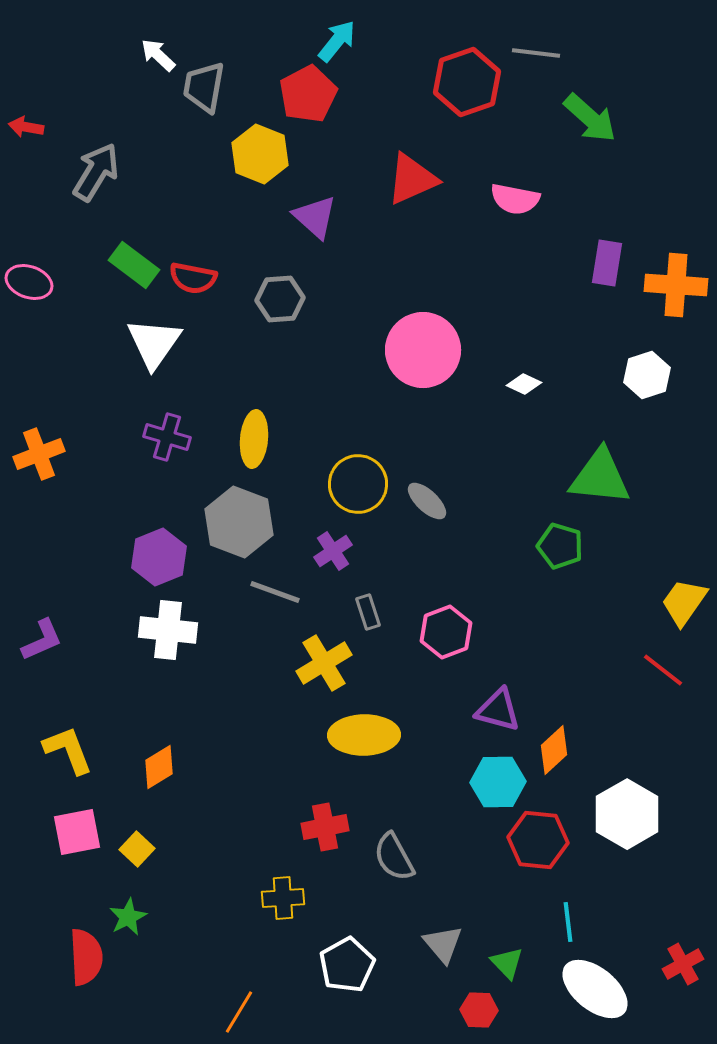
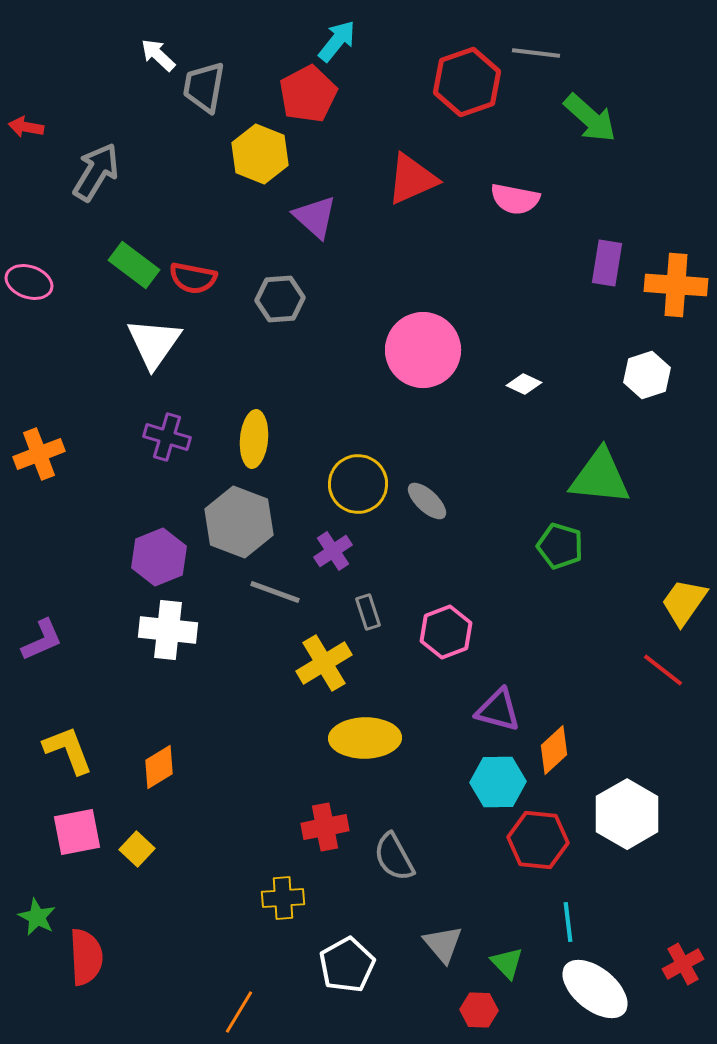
yellow ellipse at (364, 735): moved 1 px right, 3 px down
green star at (128, 917): moved 91 px left; rotated 18 degrees counterclockwise
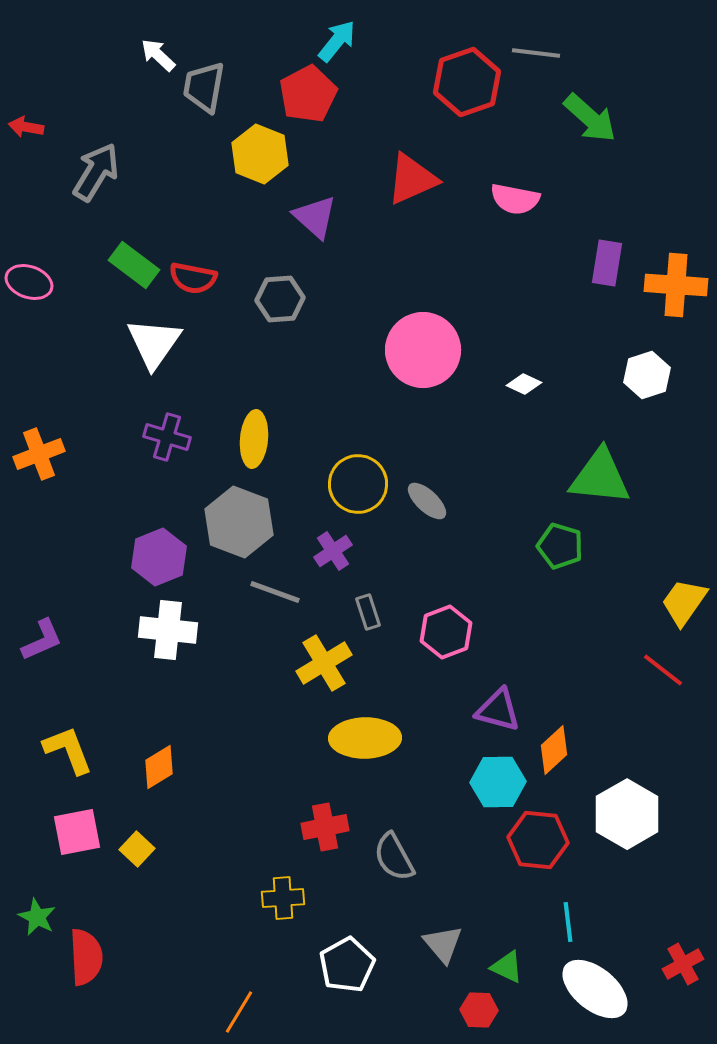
green triangle at (507, 963): moved 4 px down; rotated 21 degrees counterclockwise
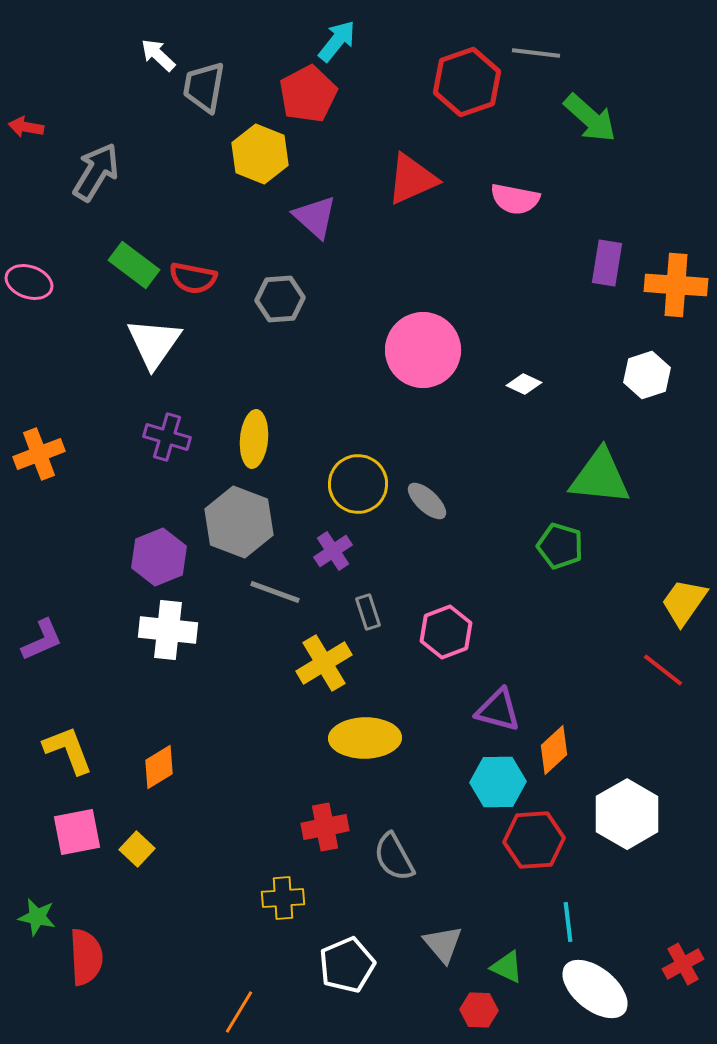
red hexagon at (538, 840): moved 4 px left; rotated 10 degrees counterclockwise
green star at (37, 917): rotated 15 degrees counterclockwise
white pentagon at (347, 965): rotated 6 degrees clockwise
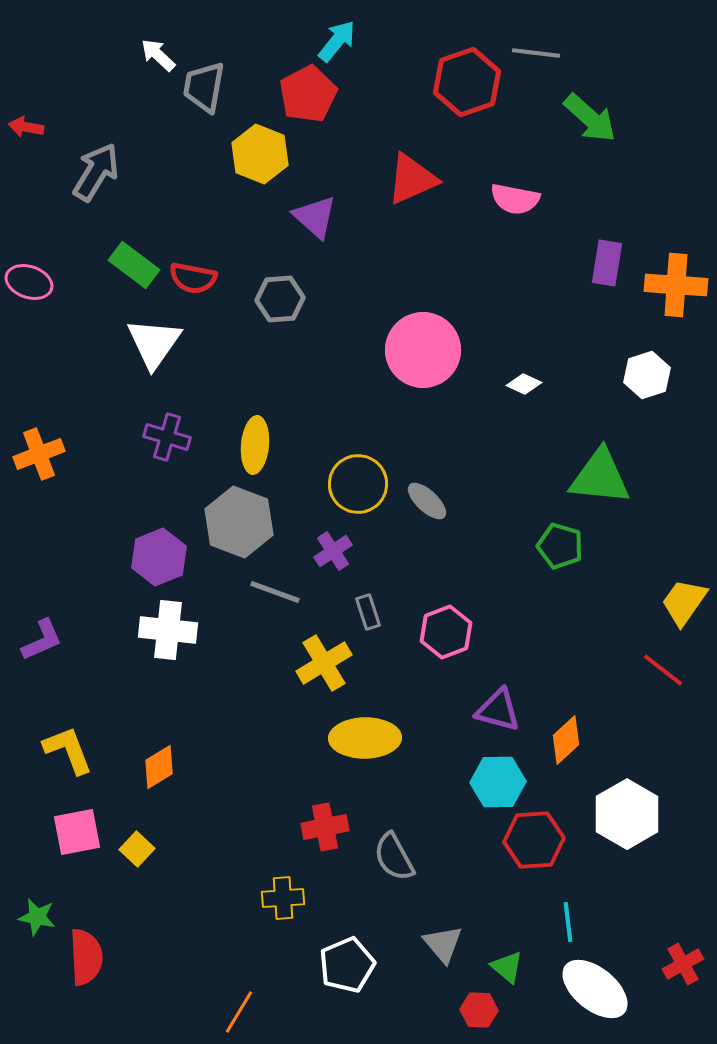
yellow ellipse at (254, 439): moved 1 px right, 6 px down
orange diamond at (554, 750): moved 12 px right, 10 px up
green triangle at (507, 967): rotated 15 degrees clockwise
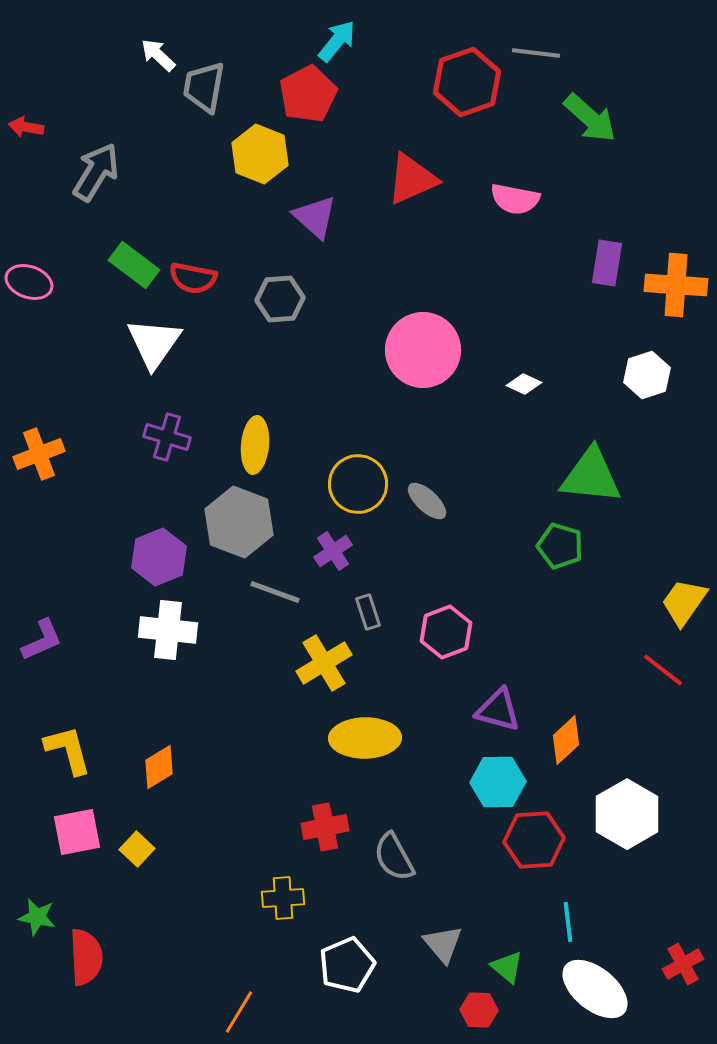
green triangle at (600, 477): moved 9 px left, 1 px up
yellow L-shape at (68, 750): rotated 6 degrees clockwise
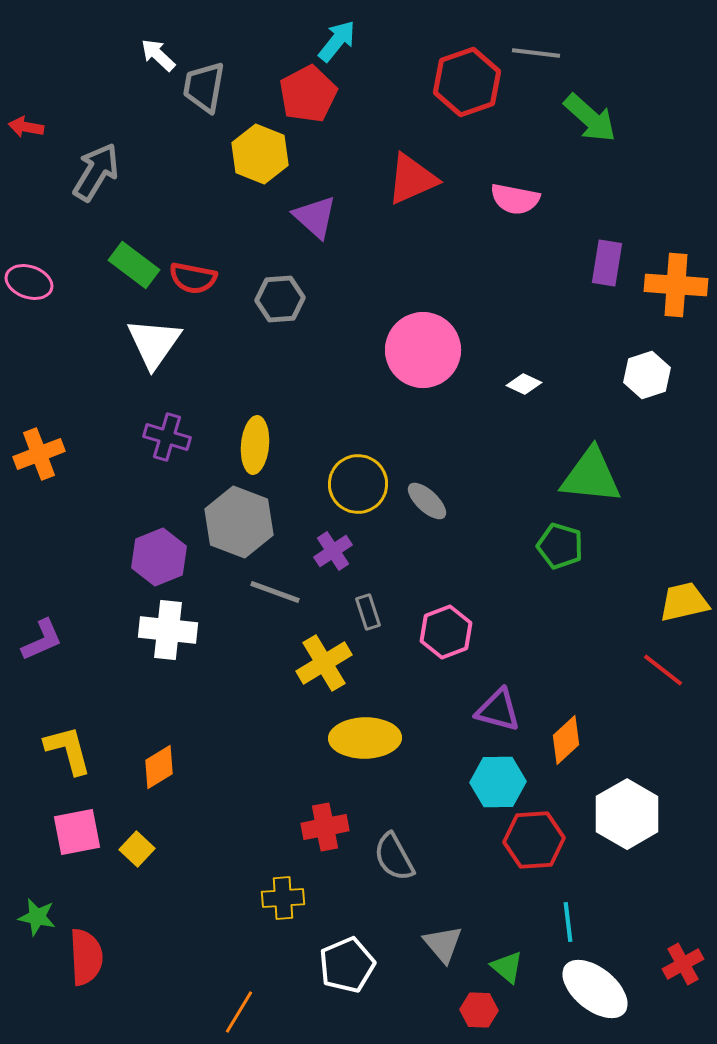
yellow trapezoid at (684, 602): rotated 42 degrees clockwise
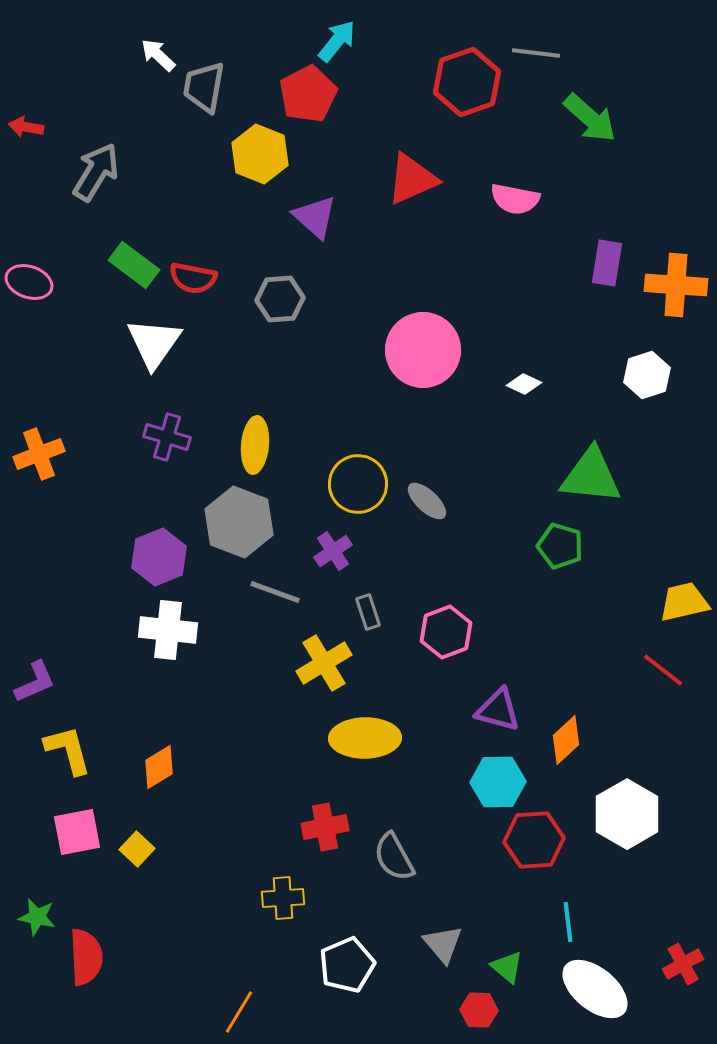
purple L-shape at (42, 640): moved 7 px left, 42 px down
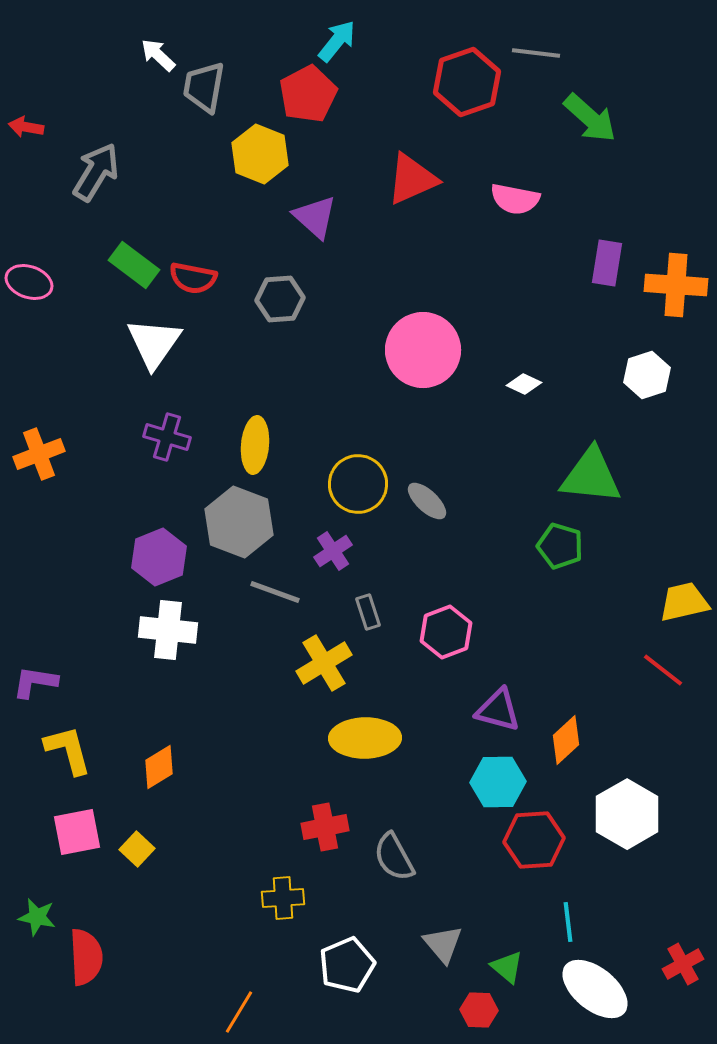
purple L-shape at (35, 682): rotated 147 degrees counterclockwise
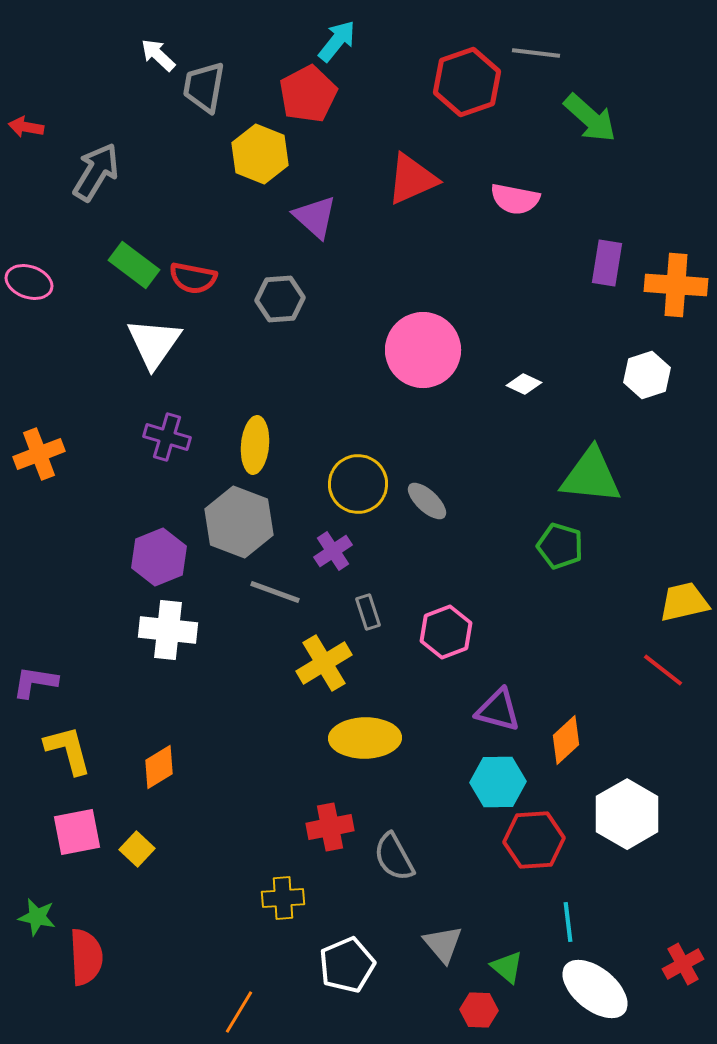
red cross at (325, 827): moved 5 px right
